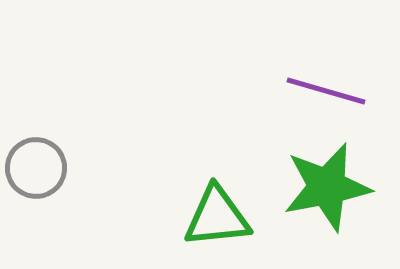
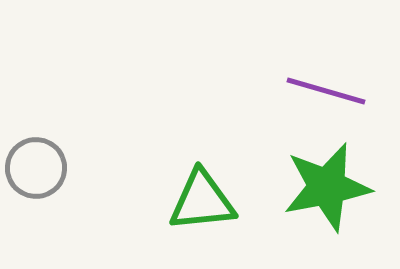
green triangle: moved 15 px left, 16 px up
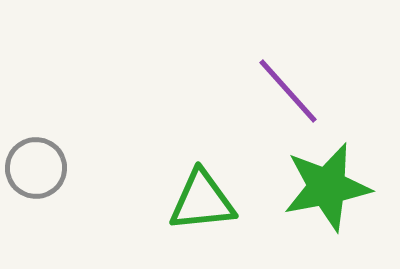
purple line: moved 38 px left; rotated 32 degrees clockwise
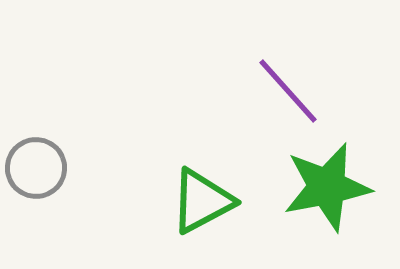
green triangle: rotated 22 degrees counterclockwise
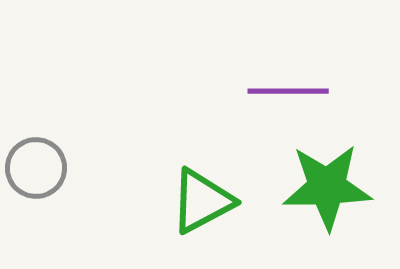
purple line: rotated 48 degrees counterclockwise
green star: rotated 10 degrees clockwise
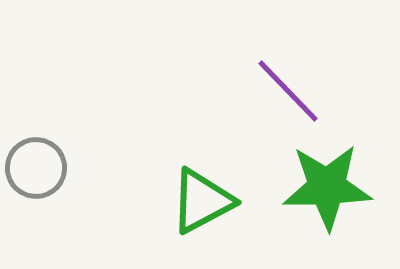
purple line: rotated 46 degrees clockwise
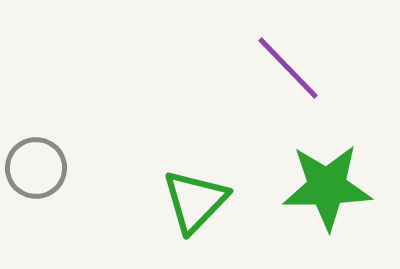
purple line: moved 23 px up
green triangle: moved 7 px left; rotated 18 degrees counterclockwise
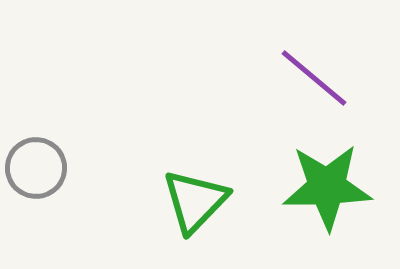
purple line: moved 26 px right, 10 px down; rotated 6 degrees counterclockwise
